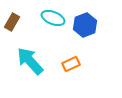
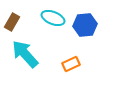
blue hexagon: rotated 15 degrees clockwise
cyan arrow: moved 5 px left, 7 px up
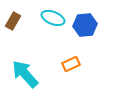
brown rectangle: moved 1 px right, 1 px up
cyan arrow: moved 20 px down
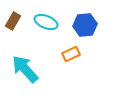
cyan ellipse: moved 7 px left, 4 px down
orange rectangle: moved 10 px up
cyan arrow: moved 5 px up
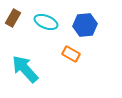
brown rectangle: moved 3 px up
orange rectangle: rotated 54 degrees clockwise
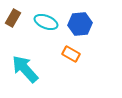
blue hexagon: moved 5 px left, 1 px up
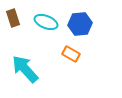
brown rectangle: rotated 48 degrees counterclockwise
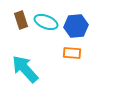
brown rectangle: moved 8 px right, 2 px down
blue hexagon: moved 4 px left, 2 px down
orange rectangle: moved 1 px right, 1 px up; rotated 24 degrees counterclockwise
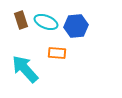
orange rectangle: moved 15 px left
